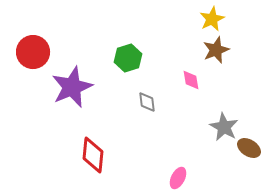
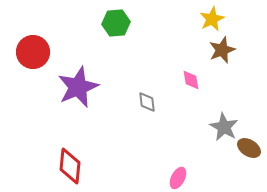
brown star: moved 6 px right
green hexagon: moved 12 px left, 35 px up; rotated 12 degrees clockwise
purple star: moved 6 px right
red diamond: moved 23 px left, 11 px down
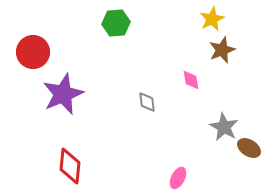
purple star: moved 15 px left, 7 px down
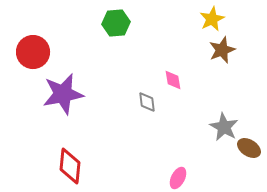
pink diamond: moved 18 px left
purple star: rotated 12 degrees clockwise
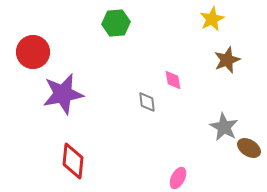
brown star: moved 5 px right, 10 px down
red diamond: moved 3 px right, 5 px up
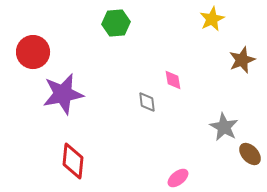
brown star: moved 15 px right
brown ellipse: moved 1 px right, 6 px down; rotated 15 degrees clockwise
pink ellipse: rotated 25 degrees clockwise
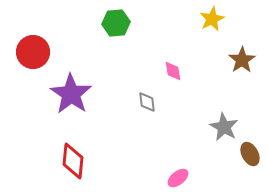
brown star: rotated 12 degrees counterclockwise
pink diamond: moved 9 px up
purple star: moved 8 px right; rotated 27 degrees counterclockwise
brown ellipse: rotated 15 degrees clockwise
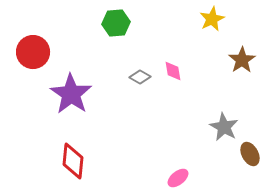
gray diamond: moved 7 px left, 25 px up; rotated 55 degrees counterclockwise
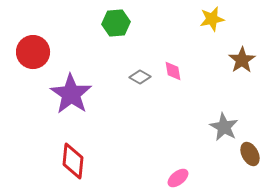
yellow star: rotated 15 degrees clockwise
